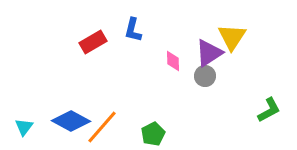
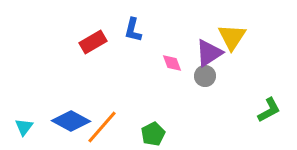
pink diamond: moved 1 px left, 2 px down; rotated 20 degrees counterclockwise
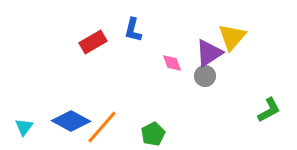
yellow triangle: rotated 8 degrees clockwise
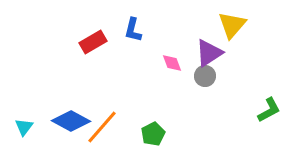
yellow triangle: moved 12 px up
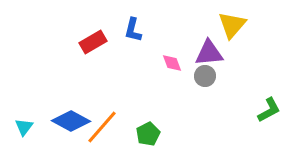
purple triangle: rotated 28 degrees clockwise
green pentagon: moved 5 px left
